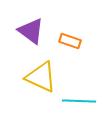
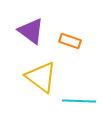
yellow triangle: rotated 12 degrees clockwise
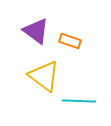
purple triangle: moved 5 px right
yellow triangle: moved 3 px right, 1 px up
